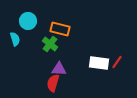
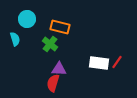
cyan circle: moved 1 px left, 2 px up
orange rectangle: moved 2 px up
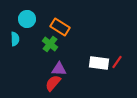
orange rectangle: rotated 18 degrees clockwise
cyan semicircle: rotated 16 degrees clockwise
red semicircle: rotated 24 degrees clockwise
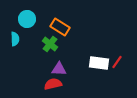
red semicircle: moved 1 px down; rotated 36 degrees clockwise
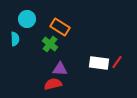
purple triangle: moved 1 px right
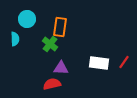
orange rectangle: rotated 66 degrees clockwise
red line: moved 7 px right
purple triangle: moved 1 px right, 1 px up
red semicircle: moved 1 px left
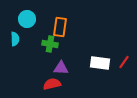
green cross: rotated 28 degrees counterclockwise
white rectangle: moved 1 px right
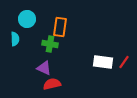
white rectangle: moved 3 px right, 1 px up
purple triangle: moved 17 px left; rotated 21 degrees clockwise
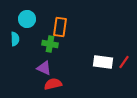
red semicircle: moved 1 px right
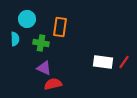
green cross: moved 9 px left, 1 px up
